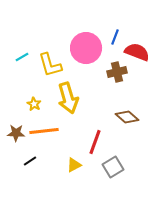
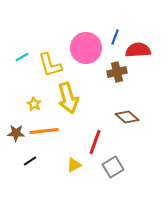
red semicircle: moved 1 px right, 2 px up; rotated 25 degrees counterclockwise
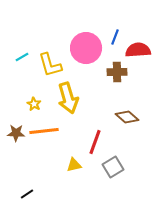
brown cross: rotated 12 degrees clockwise
black line: moved 3 px left, 33 px down
yellow triangle: rotated 14 degrees clockwise
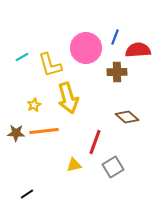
yellow star: moved 1 px down; rotated 16 degrees clockwise
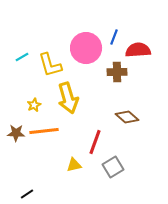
blue line: moved 1 px left
